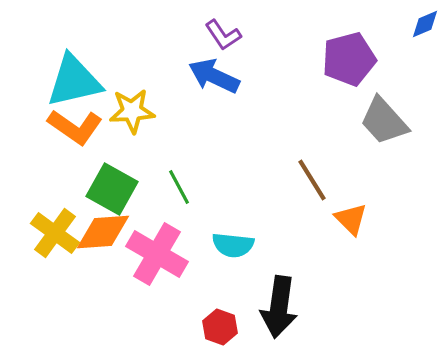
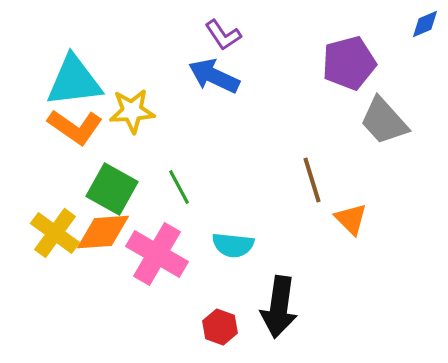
purple pentagon: moved 4 px down
cyan triangle: rotated 6 degrees clockwise
brown line: rotated 15 degrees clockwise
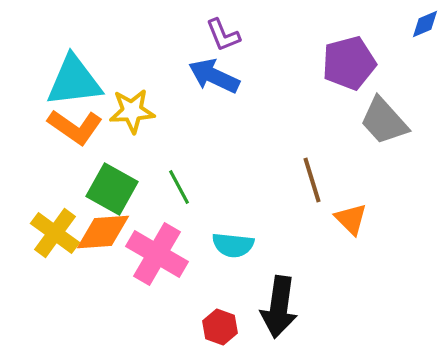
purple L-shape: rotated 12 degrees clockwise
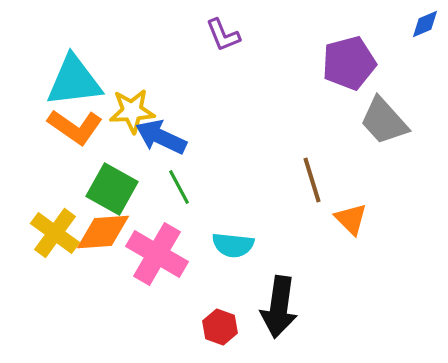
blue arrow: moved 53 px left, 61 px down
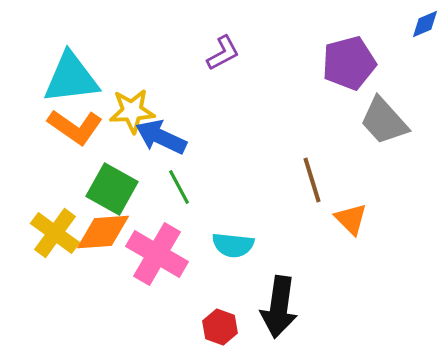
purple L-shape: moved 18 px down; rotated 96 degrees counterclockwise
cyan triangle: moved 3 px left, 3 px up
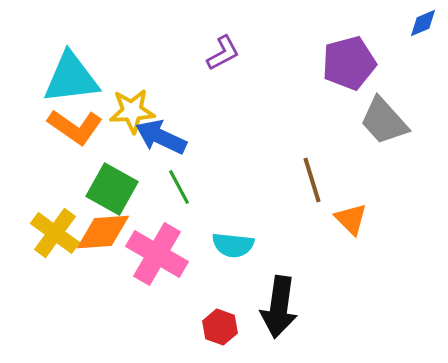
blue diamond: moved 2 px left, 1 px up
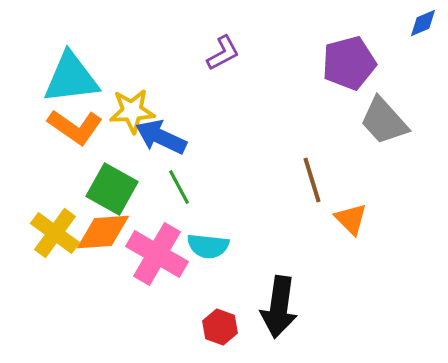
cyan semicircle: moved 25 px left, 1 px down
